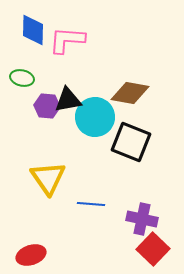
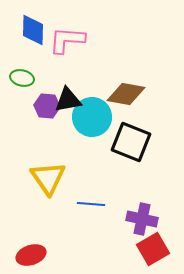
brown diamond: moved 4 px left, 1 px down
cyan circle: moved 3 px left
red square: rotated 16 degrees clockwise
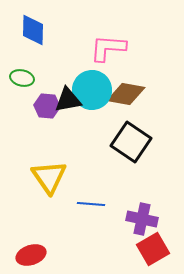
pink L-shape: moved 41 px right, 8 px down
cyan circle: moved 27 px up
black square: rotated 12 degrees clockwise
yellow triangle: moved 1 px right, 1 px up
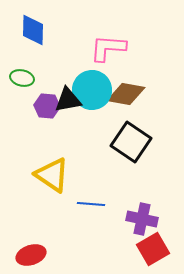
yellow triangle: moved 3 px right, 2 px up; rotated 21 degrees counterclockwise
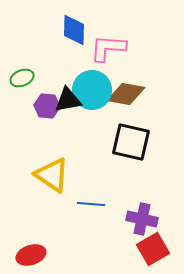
blue diamond: moved 41 px right
green ellipse: rotated 35 degrees counterclockwise
black square: rotated 21 degrees counterclockwise
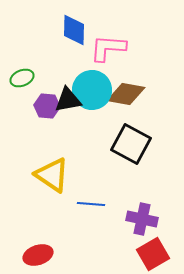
black square: moved 2 px down; rotated 15 degrees clockwise
red square: moved 5 px down
red ellipse: moved 7 px right
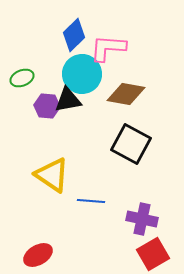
blue diamond: moved 5 px down; rotated 44 degrees clockwise
cyan circle: moved 10 px left, 16 px up
blue line: moved 3 px up
red ellipse: rotated 12 degrees counterclockwise
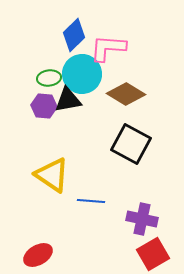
green ellipse: moved 27 px right; rotated 15 degrees clockwise
brown diamond: rotated 21 degrees clockwise
purple hexagon: moved 3 px left
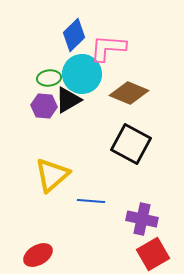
brown diamond: moved 3 px right, 1 px up; rotated 9 degrees counterclockwise
black triangle: rotated 20 degrees counterclockwise
yellow triangle: rotated 45 degrees clockwise
